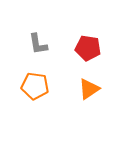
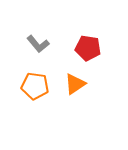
gray L-shape: rotated 30 degrees counterclockwise
orange triangle: moved 14 px left, 5 px up
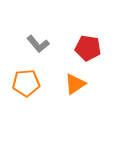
orange pentagon: moved 9 px left, 3 px up; rotated 12 degrees counterclockwise
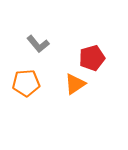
red pentagon: moved 4 px right, 10 px down; rotated 25 degrees counterclockwise
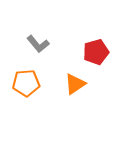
red pentagon: moved 4 px right, 6 px up
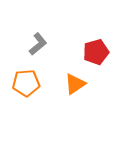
gray L-shape: rotated 90 degrees counterclockwise
